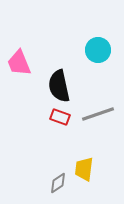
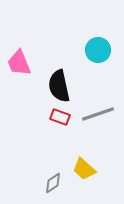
yellow trapezoid: rotated 55 degrees counterclockwise
gray diamond: moved 5 px left
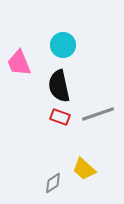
cyan circle: moved 35 px left, 5 px up
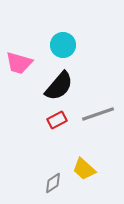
pink trapezoid: rotated 52 degrees counterclockwise
black semicircle: rotated 128 degrees counterclockwise
red rectangle: moved 3 px left, 3 px down; rotated 48 degrees counterclockwise
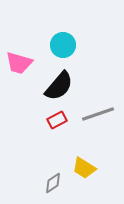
yellow trapezoid: moved 1 px up; rotated 10 degrees counterclockwise
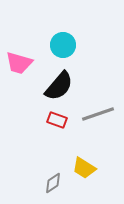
red rectangle: rotated 48 degrees clockwise
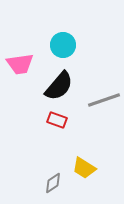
pink trapezoid: moved 1 px right, 1 px down; rotated 24 degrees counterclockwise
gray line: moved 6 px right, 14 px up
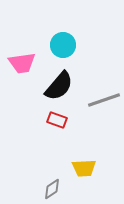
pink trapezoid: moved 2 px right, 1 px up
yellow trapezoid: rotated 35 degrees counterclockwise
gray diamond: moved 1 px left, 6 px down
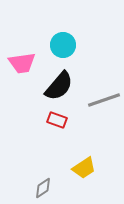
yellow trapezoid: rotated 30 degrees counterclockwise
gray diamond: moved 9 px left, 1 px up
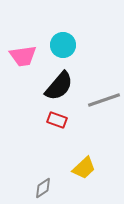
pink trapezoid: moved 1 px right, 7 px up
yellow trapezoid: rotated 10 degrees counterclockwise
